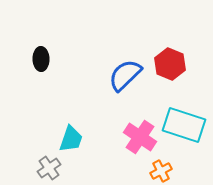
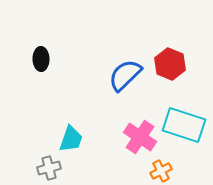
gray cross: rotated 20 degrees clockwise
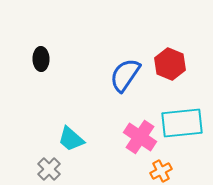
blue semicircle: rotated 12 degrees counterclockwise
cyan rectangle: moved 2 px left, 2 px up; rotated 24 degrees counterclockwise
cyan trapezoid: rotated 112 degrees clockwise
gray cross: moved 1 px down; rotated 30 degrees counterclockwise
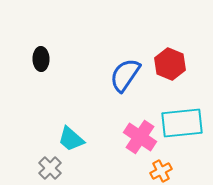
gray cross: moved 1 px right, 1 px up
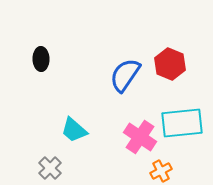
cyan trapezoid: moved 3 px right, 9 px up
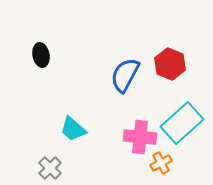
black ellipse: moved 4 px up; rotated 10 degrees counterclockwise
blue semicircle: rotated 6 degrees counterclockwise
cyan rectangle: rotated 36 degrees counterclockwise
cyan trapezoid: moved 1 px left, 1 px up
pink cross: rotated 28 degrees counterclockwise
orange cross: moved 8 px up
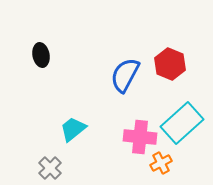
cyan trapezoid: rotated 100 degrees clockwise
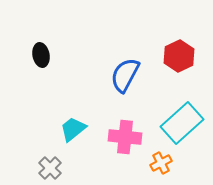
red hexagon: moved 9 px right, 8 px up; rotated 12 degrees clockwise
pink cross: moved 15 px left
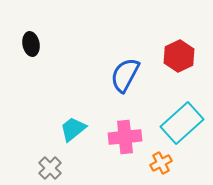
black ellipse: moved 10 px left, 11 px up
pink cross: rotated 12 degrees counterclockwise
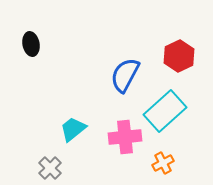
cyan rectangle: moved 17 px left, 12 px up
orange cross: moved 2 px right
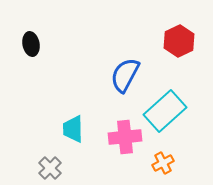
red hexagon: moved 15 px up
cyan trapezoid: rotated 52 degrees counterclockwise
